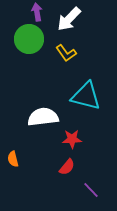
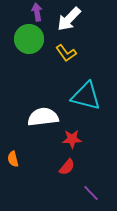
purple line: moved 3 px down
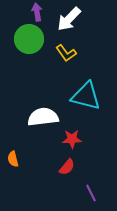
purple line: rotated 18 degrees clockwise
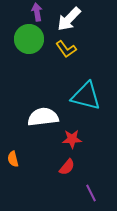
yellow L-shape: moved 4 px up
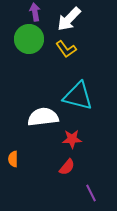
purple arrow: moved 2 px left
cyan triangle: moved 8 px left
orange semicircle: rotated 14 degrees clockwise
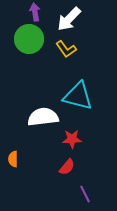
purple line: moved 6 px left, 1 px down
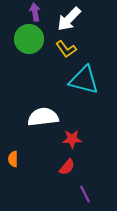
cyan triangle: moved 6 px right, 16 px up
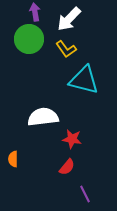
red star: rotated 12 degrees clockwise
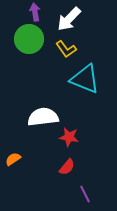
cyan triangle: moved 1 px right, 1 px up; rotated 8 degrees clockwise
red star: moved 3 px left, 2 px up
orange semicircle: rotated 56 degrees clockwise
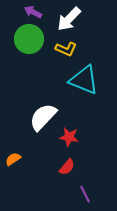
purple arrow: moved 2 px left; rotated 54 degrees counterclockwise
yellow L-shape: rotated 30 degrees counterclockwise
cyan triangle: moved 1 px left, 1 px down
white semicircle: rotated 40 degrees counterclockwise
